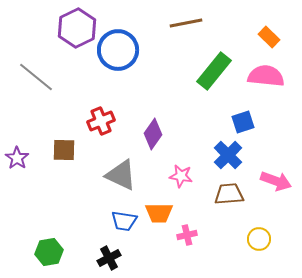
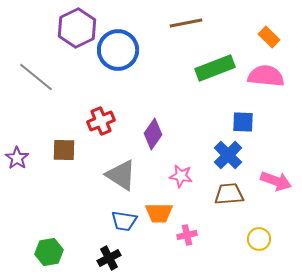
green rectangle: moved 1 px right, 3 px up; rotated 30 degrees clockwise
blue square: rotated 20 degrees clockwise
gray triangle: rotated 8 degrees clockwise
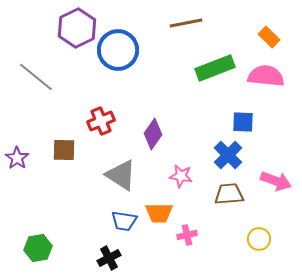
green hexagon: moved 11 px left, 4 px up
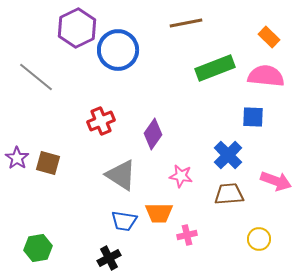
blue square: moved 10 px right, 5 px up
brown square: moved 16 px left, 13 px down; rotated 15 degrees clockwise
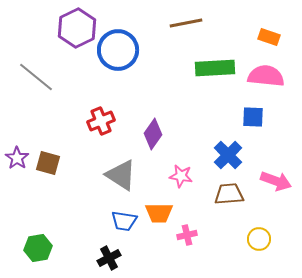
orange rectangle: rotated 25 degrees counterclockwise
green rectangle: rotated 18 degrees clockwise
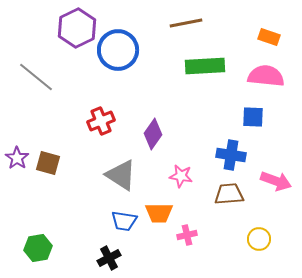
green rectangle: moved 10 px left, 2 px up
blue cross: moved 3 px right; rotated 36 degrees counterclockwise
